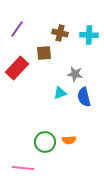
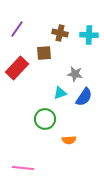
blue semicircle: rotated 132 degrees counterclockwise
green circle: moved 23 px up
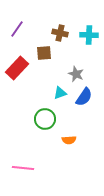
gray star: moved 1 px right; rotated 14 degrees clockwise
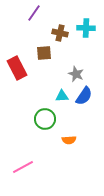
purple line: moved 17 px right, 16 px up
cyan cross: moved 3 px left, 7 px up
red rectangle: rotated 70 degrees counterclockwise
cyan triangle: moved 2 px right, 3 px down; rotated 16 degrees clockwise
blue semicircle: moved 1 px up
pink line: moved 1 px up; rotated 35 degrees counterclockwise
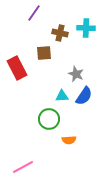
green circle: moved 4 px right
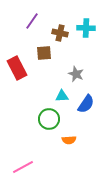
purple line: moved 2 px left, 8 px down
blue semicircle: moved 2 px right, 8 px down
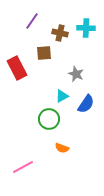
cyan triangle: rotated 24 degrees counterclockwise
orange semicircle: moved 7 px left, 8 px down; rotated 24 degrees clockwise
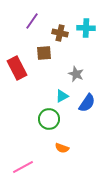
blue semicircle: moved 1 px right, 1 px up
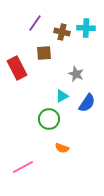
purple line: moved 3 px right, 2 px down
brown cross: moved 2 px right, 1 px up
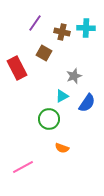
brown square: rotated 35 degrees clockwise
gray star: moved 2 px left, 2 px down; rotated 28 degrees clockwise
